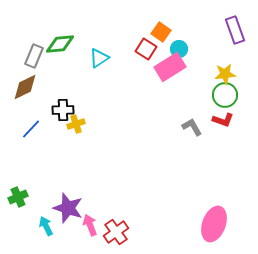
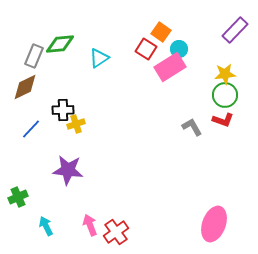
purple rectangle: rotated 64 degrees clockwise
purple star: moved 38 px up; rotated 12 degrees counterclockwise
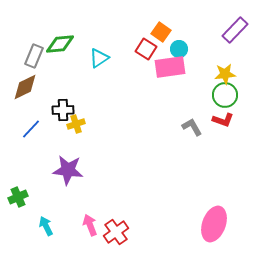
pink rectangle: rotated 24 degrees clockwise
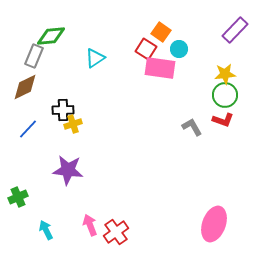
green diamond: moved 9 px left, 8 px up
cyan triangle: moved 4 px left
pink rectangle: moved 10 px left, 1 px down; rotated 16 degrees clockwise
yellow cross: moved 3 px left
blue line: moved 3 px left
cyan arrow: moved 4 px down
